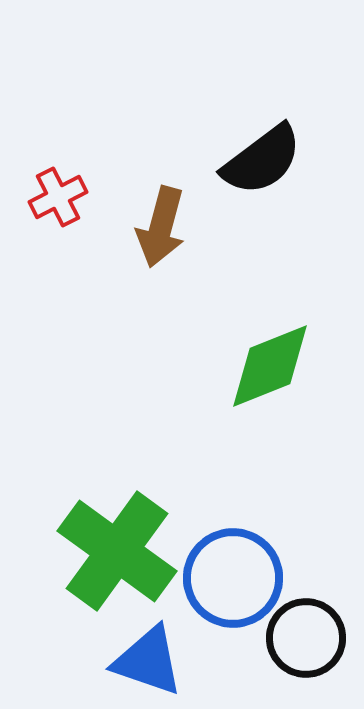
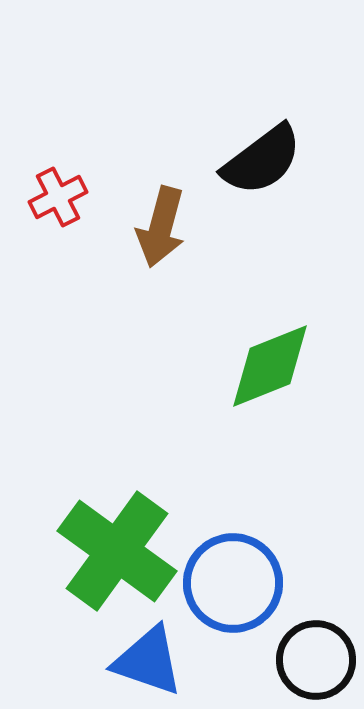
blue circle: moved 5 px down
black circle: moved 10 px right, 22 px down
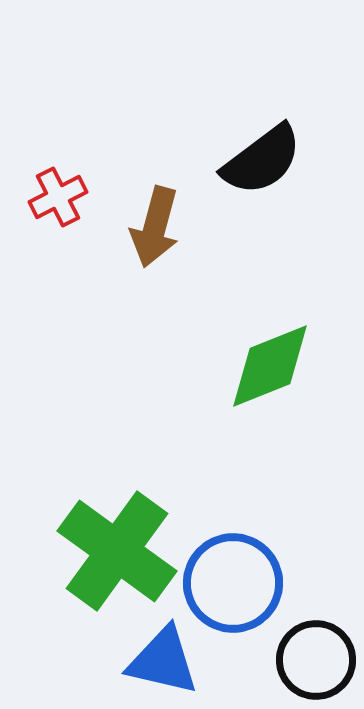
brown arrow: moved 6 px left
blue triangle: moved 15 px right; rotated 6 degrees counterclockwise
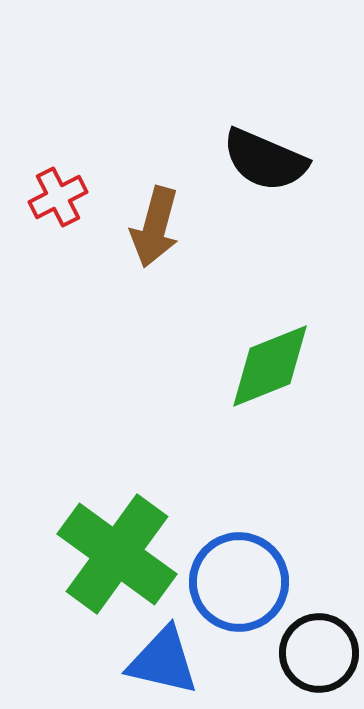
black semicircle: moved 3 px right; rotated 60 degrees clockwise
green cross: moved 3 px down
blue circle: moved 6 px right, 1 px up
black circle: moved 3 px right, 7 px up
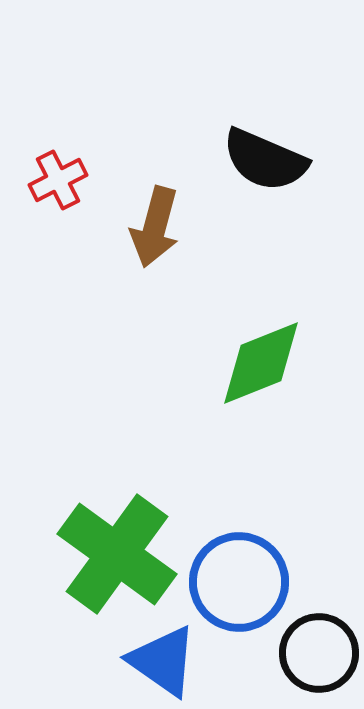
red cross: moved 17 px up
green diamond: moved 9 px left, 3 px up
blue triangle: rotated 22 degrees clockwise
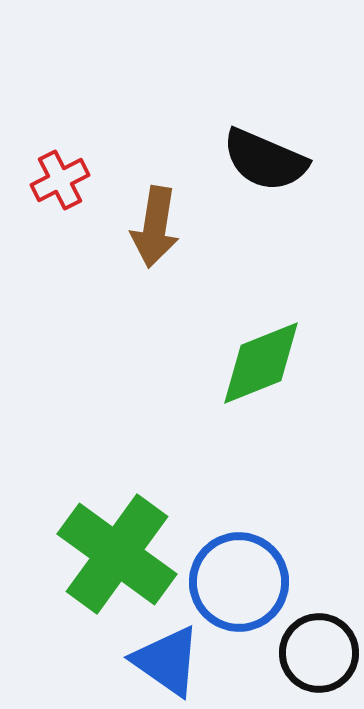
red cross: moved 2 px right
brown arrow: rotated 6 degrees counterclockwise
blue triangle: moved 4 px right
